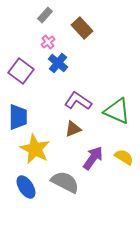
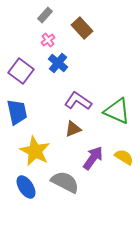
pink cross: moved 2 px up
blue trapezoid: moved 1 px left, 5 px up; rotated 12 degrees counterclockwise
yellow star: moved 2 px down
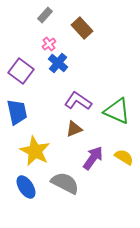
pink cross: moved 1 px right, 4 px down
brown triangle: moved 1 px right
gray semicircle: moved 1 px down
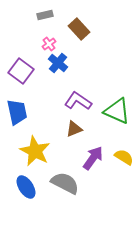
gray rectangle: rotated 35 degrees clockwise
brown rectangle: moved 3 px left, 1 px down
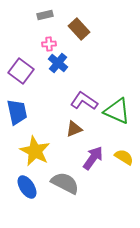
pink cross: rotated 32 degrees clockwise
purple L-shape: moved 6 px right
blue ellipse: moved 1 px right
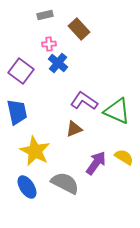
purple arrow: moved 3 px right, 5 px down
